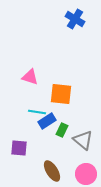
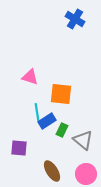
cyan line: rotated 72 degrees clockwise
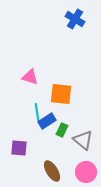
pink circle: moved 2 px up
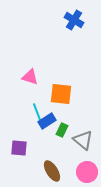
blue cross: moved 1 px left, 1 px down
cyan line: rotated 12 degrees counterclockwise
pink circle: moved 1 px right
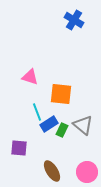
blue rectangle: moved 2 px right, 3 px down
gray triangle: moved 15 px up
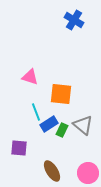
cyan line: moved 1 px left
pink circle: moved 1 px right, 1 px down
